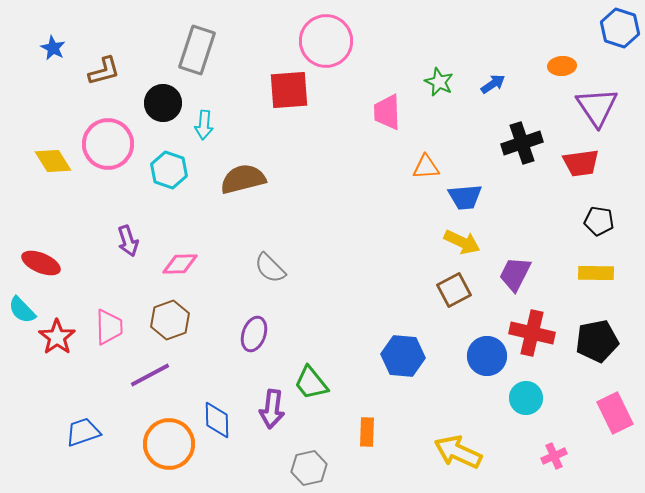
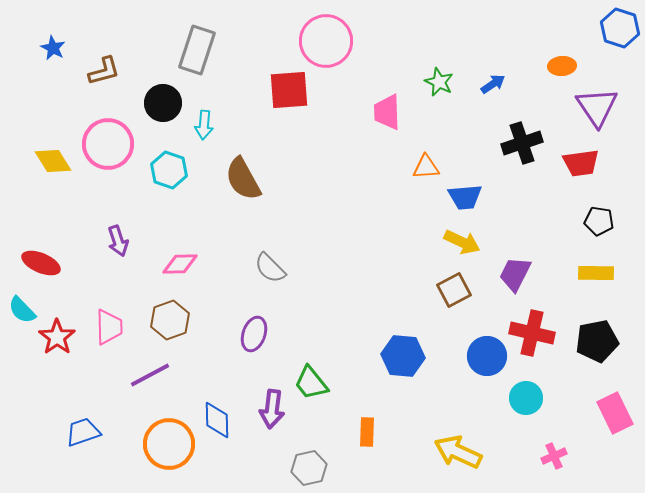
brown semicircle at (243, 179): rotated 105 degrees counterclockwise
purple arrow at (128, 241): moved 10 px left
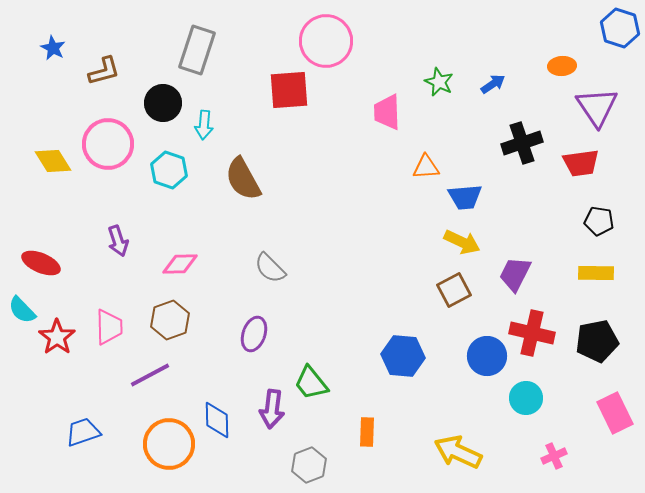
gray hexagon at (309, 468): moved 3 px up; rotated 8 degrees counterclockwise
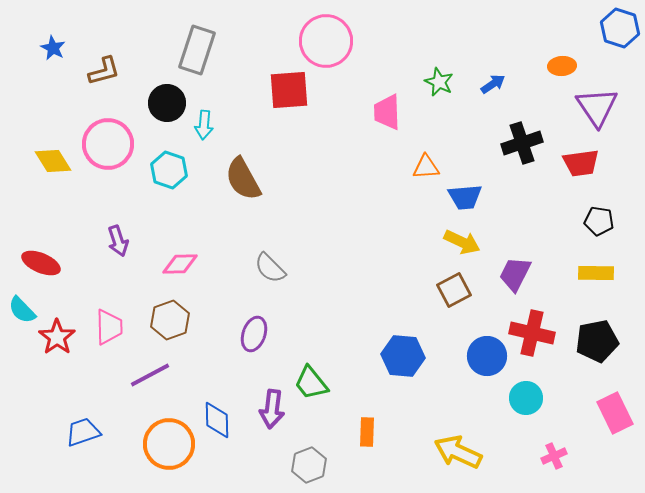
black circle at (163, 103): moved 4 px right
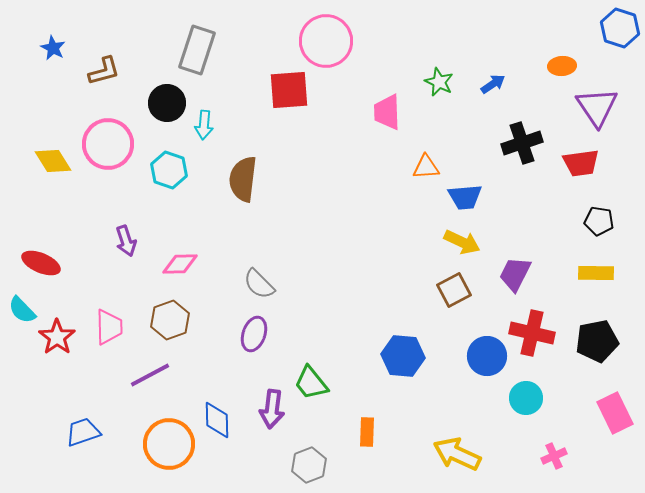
brown semicircle at (243, 179): rotated 36 degrees clockwise
purple arrow at (118, 241): moved 8 px right
gray semicircle at (270, 268): moved 11 px left, 16 px down
yellow arrow at (458, 452): moved 1 px left, 2 px down
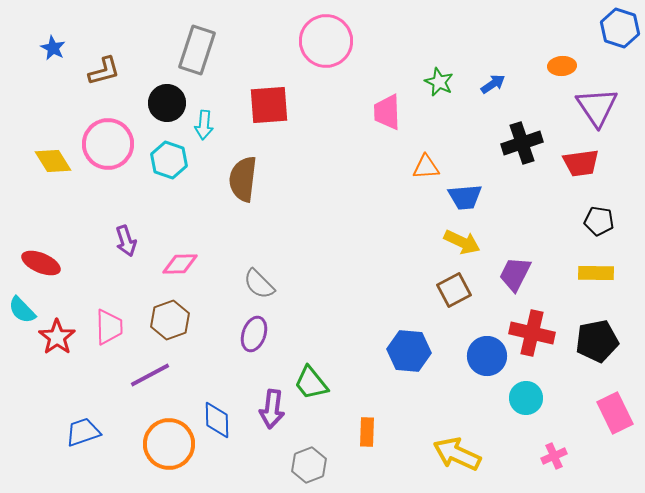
red square at (289, 90): moved 20 px left, 15 px down
cyan hexagon at (169, 170): moved 10 px up
blue hexagon at (403, 356): moved 6 px right, 5 px up
